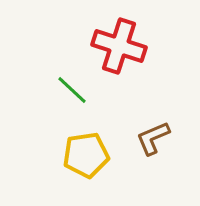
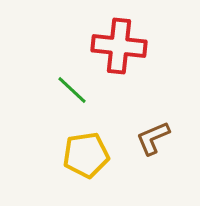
red cross: rotated 12 degrees counterclockwise
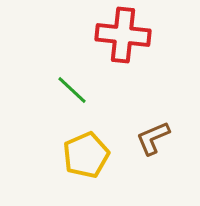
red cross: moved 4 px right, 11 px up
yellow pentagon: rotated 15 degrees counterclockwise
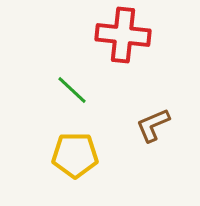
brown L-shape: moved 13 px up
yellow pentagon: moved 11 px left; rotated 24 degrees clockwise
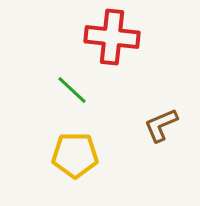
red cross: moved 11 px left, 2 px down
brown L-shape: moved 8 px right
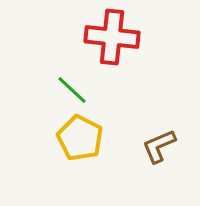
brown L-shape: moved 2 px left, 21 px down
yellow pentagon: moved 5 px right, 17 px up; rotated 27 degrees clockwise
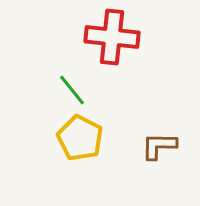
green line: rotated 8 degrees clockwise
brown L-shape: rotated 24 degrees clockwise
